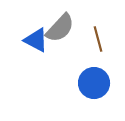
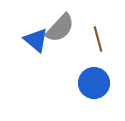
blue triangle: rotated 12 degrees clockwise
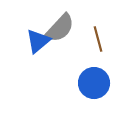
blue triangle: moved 2 px right, 1 px down; rotated 40 degrees clockwise
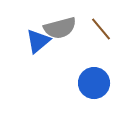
gray semicircle: rotated 32 degrees clockwise
brown line: moved 3 px right, 10 px up; rotated 25 degrees counterclockwise
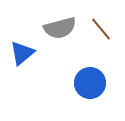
blue triangle: moved 16 px left, 12 px down
blue circle: moved 4 px left
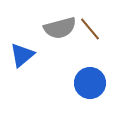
brown line: moved 11 px left
blue triangle: moved 2 px down
